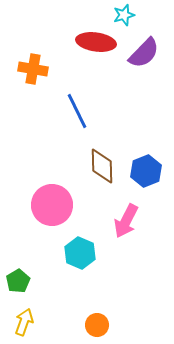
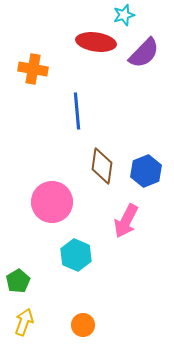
blue line: rotated 21 degrees clockwise
brown diamond: rotated 9 degrees clockwise
pink circle: moved 3 px up
cyan hexagon: moved 4 px left, 2 px down
orange circle: moved 14 px left
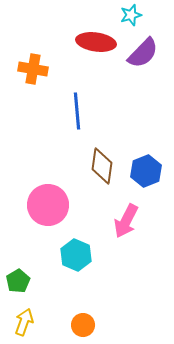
cyan star: moved 7 px right
purple semicircle: moved 1 px left
pink circle: moved 4 px left, 3 px down
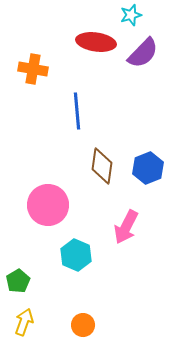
blue hexagon: moved 2 px right, 3 px up
pink arrow: moved 6 px down
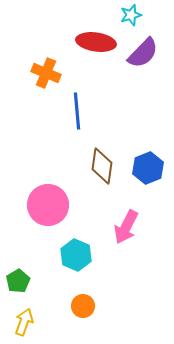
orange cross: moved 13 px right, 4 px down; rotated 12 degrees clockwise
orange circle: moved 19 px up
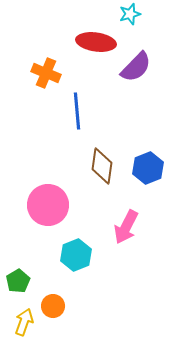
cyan star: moved 1 px left, 1 px up
purple semicircle: moved 7 px left, 14 px down
cyan hexagon: rotated 16 degrees clockwise
orange circle: moved 30 px left
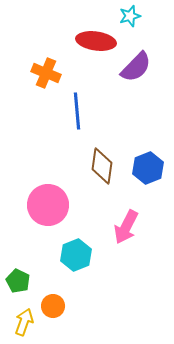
cyan star: moved 2 px down
red ellipse: moved 1 px up
green pentagon: rotated 15 degrees counterclockwise
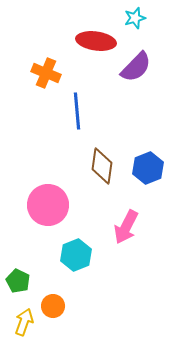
cyan star: moved 5 px right, 2 px down
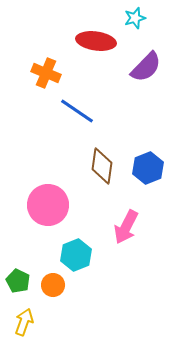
purple semicircle: moved 10 px right
blue line: rotated 51 degrees counterclockwise
orange circle: moved 21 px up
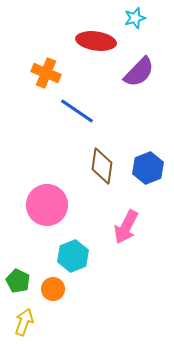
purple semicircle: moved 7 px left, 5 px down
pink circle: moved 1 px left
cyan hexagon: moved 3 px left, 1 px down
orange circle: moved 4 px down
